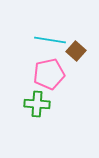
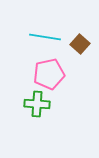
cyan line: moved 5 px left, 3 px up
brown square: moved 4 px right, 7 px up
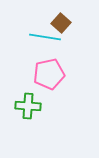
brown square: moved 19 px left, 21 px up
green cross: moved 9 px left, 2 px down
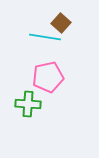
pink pentagon: moved 1 px left, 3 px down
green cross: moved 2 px up
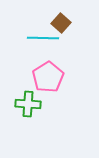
cyan line: moved 2 px left, 1 px down; rotated 8 degrees counterclockwise
pink pentagon: rotated 20 degrees counterclockwise
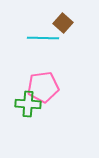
brown square: moved 2 px right
pink pentagon: moved 5 px left, 10 px down; rotated 24 degrees clockwise
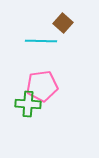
cyan line: moved 2 px left, 3 px down
pink pentagon: moved 1 px left, 1 px up
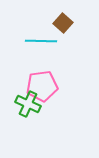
green cross: rotated 20 degrees clockwise
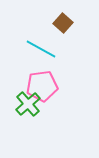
cyan line: moved 8 px down; rotated 28 degrees clockwise
green cross: rotated 25 degrees clockwise
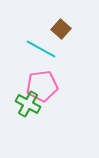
brown square: moved 2 px left, 6 px down
green cross: rotated 20 degrees counterclockwise
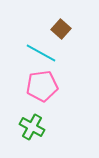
cyan line: moved 4 px down
green cross: moved 4 px right, 23 px down
